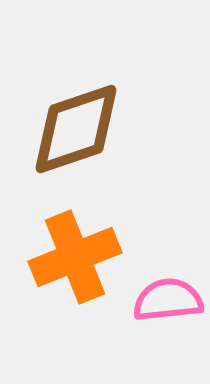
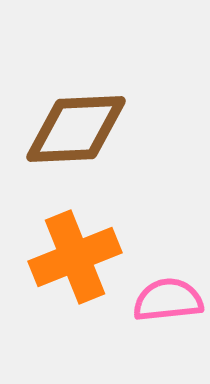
brown diamond: rotated 16 degrees clockwise
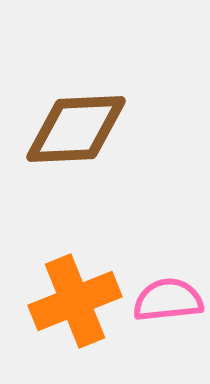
orange cross: moved 44 px down
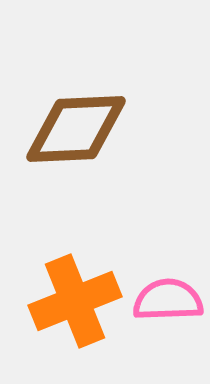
pink semicircle: rotated 4 degrees clockwise
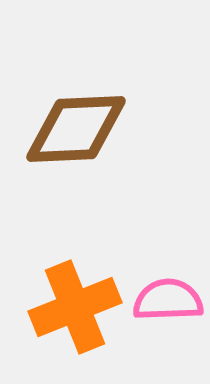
orange cross: moved 6 px down
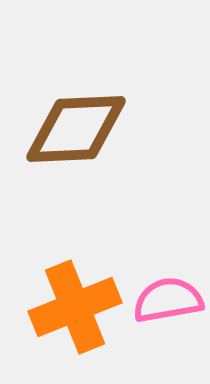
pink semicircle: rotated 8 degrees counterclockwise
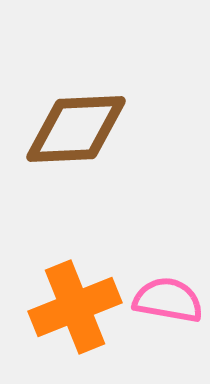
pink semicircle: rotated 20 degrees clockwise
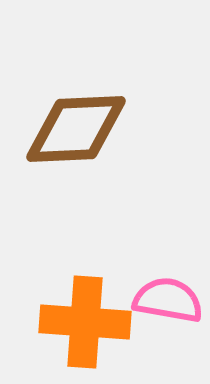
orange cross: moved 10 px right, 15 px down; rotated 26 degrees clockwise
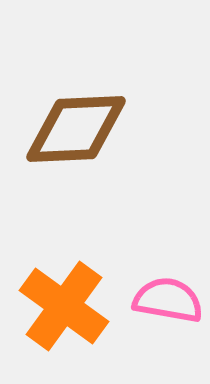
orange cross: moved 21 px left, 16 px up; rotated 32 degrees clockwise
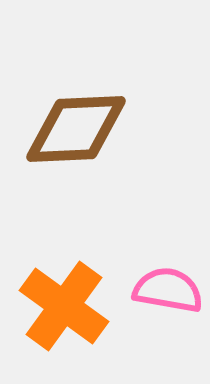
pink semicircle: moved 10 px up
